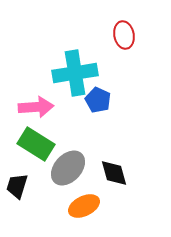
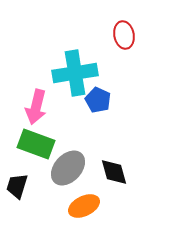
pink arrow: rotated 108 degrees clockwise
green rectangle: rotated 12 degrees counterclockwise
black diamond: moved 1 px up
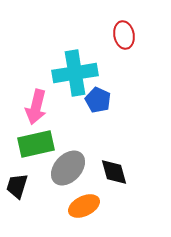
green rectangle: rotated 33 degrees counterclockwise
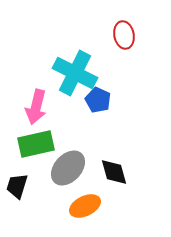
cyan cross: rotated 36 degrees clockwise
orange ellipse: moved 1 px right
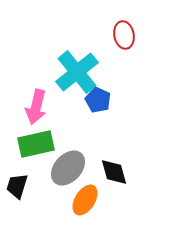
cyan cross: moved 2 px right, 1 px up; rotated 24 degrees clockwise
orange ellipse: moved 6 px up; rotated 32 degrees counterclockwise
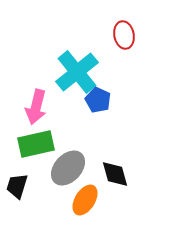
black diamond: moved 1 px right, 2 px down
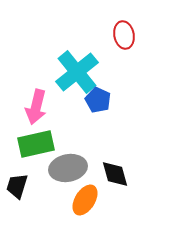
gray ellipse: rotated 36 degrees clockwise
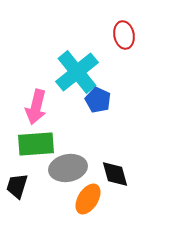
green rectangle: rotated 9 degrees clockwise
orange ellipse: moved 3 px right, 1 px up
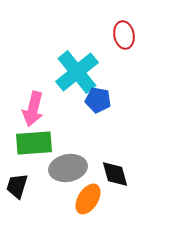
blue pentagon: rotated 15 degrees counterclockwise
pink arrow: moved 3 px left, 2 px down
green rectangle: moved 2 px left, 1 px up
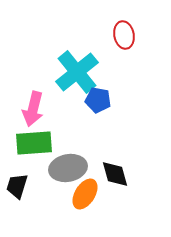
orange ellipse: moved 3 px left, 5 px up
